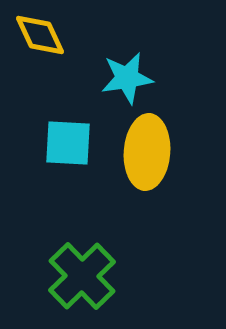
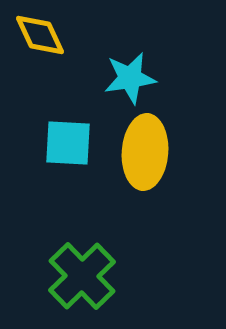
cyan star: moved 3 px right
yellow ellipse: moved 2 px left
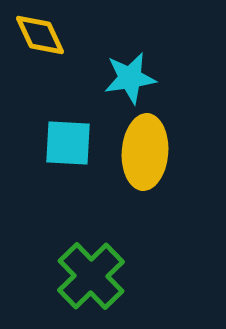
green cross: moved 9 px right
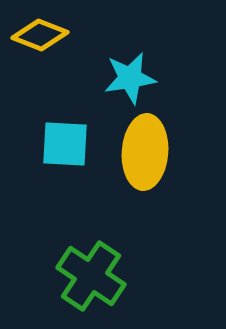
yellow diamond: rotated 44 degrees counterclockwise
cyan square: moved 3 px left, 1 px down
green cross: rotated 12 degrees counterclockwise
